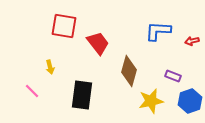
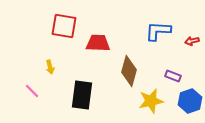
red trapezoid: rotated 50 degrees counterclockwise
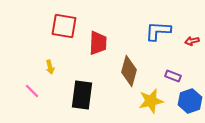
red trapezoid: rotated 90 degrees clockwise
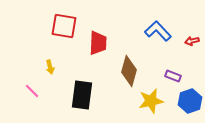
blue L-shape: rotated 44 degrees clockwise
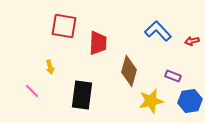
blue hexagon: rotated 10 degrees clockwise
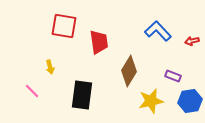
red trapezoid: moved 1 px right, 1 px up; rotated 10 degrees counterclockwise
brown diamond: rotated 16 degrees clockwise
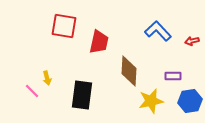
red trapezoid: rotated 20 degrees clockwise
yellow arrow: moved 3 px left, 11 px down
brown diamond: rotated 28 degrees counterclockwise
purple rectangle: rotated 21 degrees counterclockwise
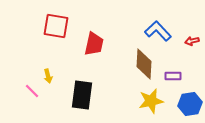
red square: moved 8 px left
red trapezoid: moved 5 px left, 2 px down
brown diamond: moved 15 px right, 7 px up
yellow arrow: moved 1 px right, 2 px up
blue hexagon: moved 3 px down
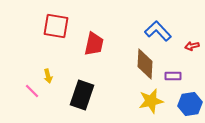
red arrow: moved 5 px down
brown diamond: moved 1 px right
black rectangle: rotated 12 degrees clockwise
